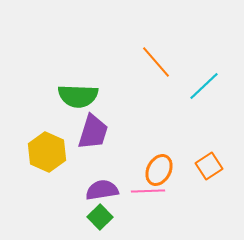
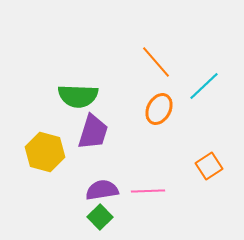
yellow hexagon: moved 2 px left; rotated 9 degrees counterclockwise
orange ellipse: moved 61 px up
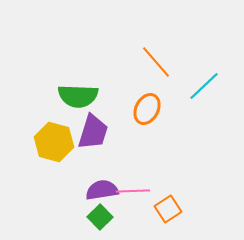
orange ellipse: moved 12 px left
yellow hexagon: moved 9 px right, 10 px up
orange square: moved 41 px left, 43 px down
pink line: moved 15 px left
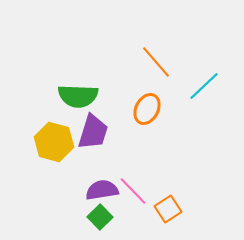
pink line: rotated 48 degrees clockwise
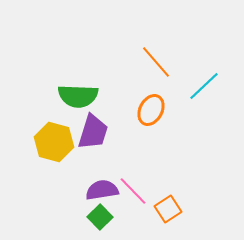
orange ellipse: moved 4 px right, 1 px down
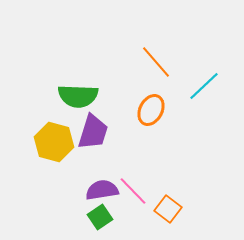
orange square: rotated 20 degrees counterclockwise
green square: rotated 10 degrees clockwise
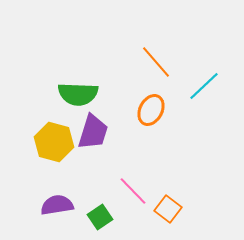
green semicircle: moved 2 px up
purple semicircle: moved 45 px left, 15 px down
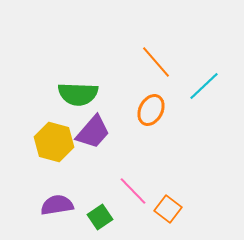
purple trapezoid: rotated 24 degrees clockwise
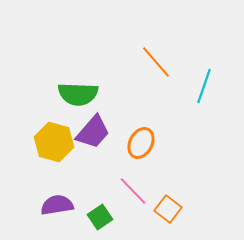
cyan line: rotated 28 degrees counterclockwise
orange ellipse: moved 10 px left, 33 px down
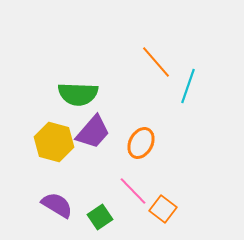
cyan line: moved 16 px left
purple semicircle: rotated 40 degrees clockwise
orange square: moved 5 px left
